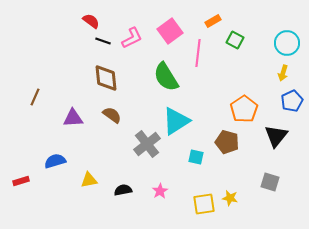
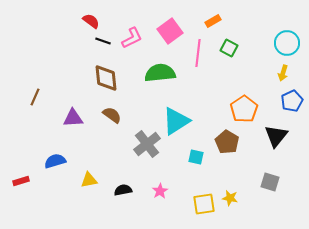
green square: moved 6 px left, 8 px down
green semicircle: moved 6 px left, 4 px up; rotated 116 degrees clockwise
brown pentagon: rotated 15 degrees clockwise
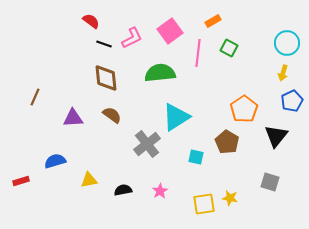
black line: moved 1 px right, 3 px down
cyan triangle: moved 4 px up
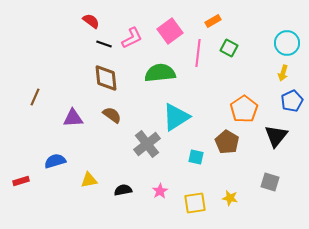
yellow square: moved 9 px left, 1 px up
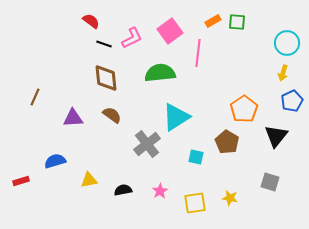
green square: moved 8 px right, 26 px up; rotated 24 degrees counterclockwise
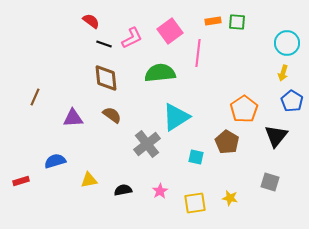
orange rectangle: rotated 21 degrees clockwise
blue pentagon: rotated 15 degrees counterclockwise
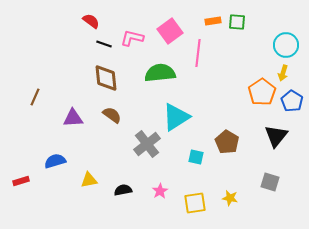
pink L-shape: rotated 140 degrees counterclockwise
cyan circle: moved 1 px left, 2 px down
orange pentagon: moved 18 px right, 17 px up
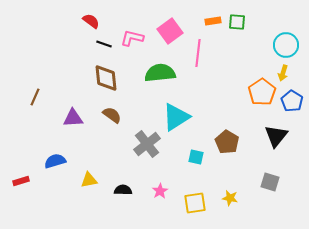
black semicircle: rotated 12 degrees clockwise
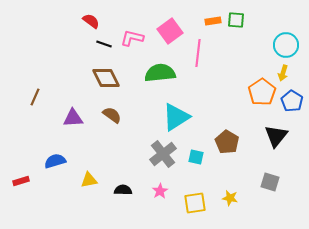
green square: moved 1 px left, 2 px up
brown diamond: rotated 20 degrees counterclockwise
gray cross: moved 16 px right, 10 px down
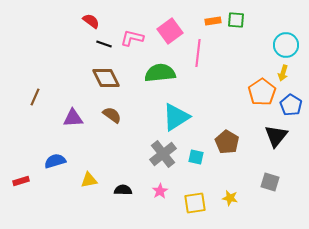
blue pentagon: moved 1 px left, 4 px down
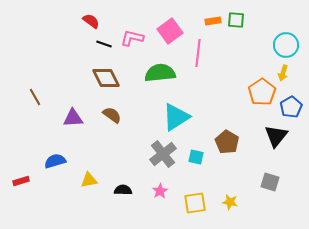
brown line: rotated 54 degrees counterclockwise
blue pentagon: moved 2 px down; rotated 10 degrees clockwise
yellow star: moved 4 px down
